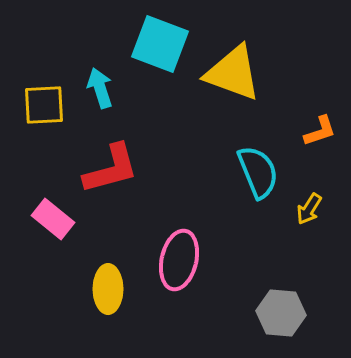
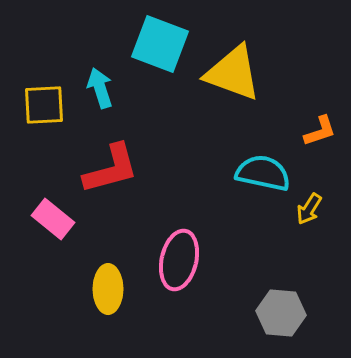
cyan semicircle: moved 5 px right, 1 px down; rotated 56 degrees counterclockwise
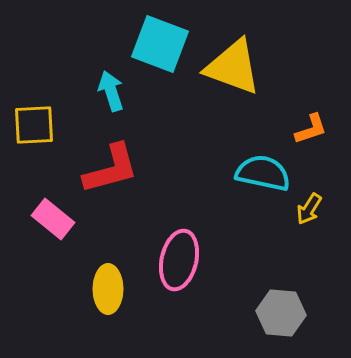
yellow triangle: moved 6 px up
cyan arrow: moved 11 px right, 3 px down
yellow square: moved 10 px left, 20 px down
orange L-shape: moved 9 px left, 2 px up
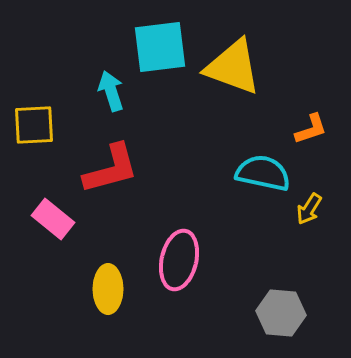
cyan square: moved 3 px down; rotated 28 degrees counterclockwise
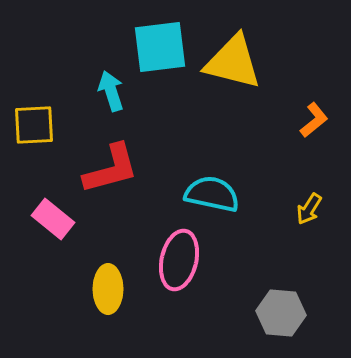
yellow triangle: moved 5 px up; rotated 6 degrees counterclockwise
orange L-shape: moved 3 px right, 9 px up; rotated 21 degrees counterclockwise
cyan semicircle: moved 51 px left, 21 px down
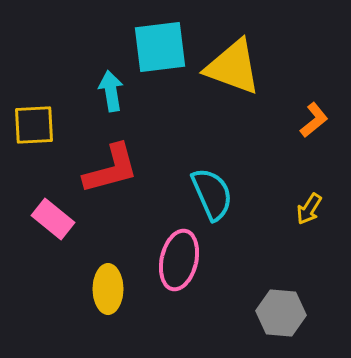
yellow triangle: moved 5 px down; rotated 6 degrees clockwise
cyan arrow: rotated 9 degrees clockwise
cyan semicircle: rotated 54 degrees clockwise
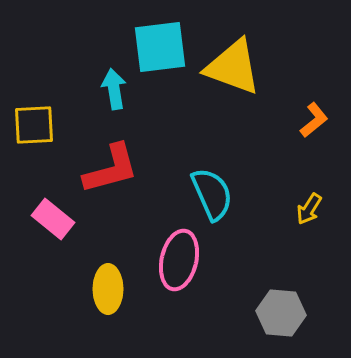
cyan arrow: moved 3 px right, 2 px up
